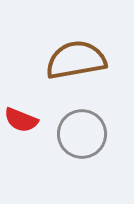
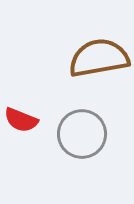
brown semicircle: moved 23 px right, 2 px up
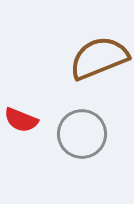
brown semicircle: rotated 12 degrees counterclockwise
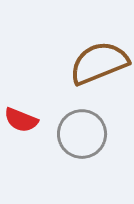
brown semicircle: moved 5 px down
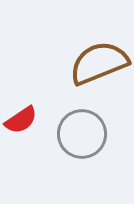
red semicircle: rotated 56 degrees counterclockwise
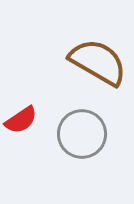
brown semicircle: moved 1 px left, 1 px up; rotated 52 degrees clockwise
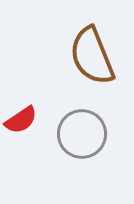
brown semicircle: moved 6 px left, 6 px up; rotated 142 degrees counterclockwise
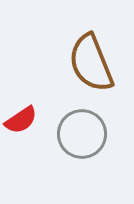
brown semicircle: moved 1 px left, 7 px down
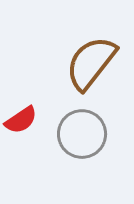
brown semicircle: rotated 60 degrees clockwise
